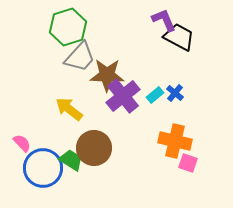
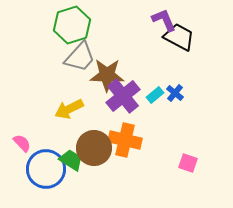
green hexagon: moved 4 px right, 2 px up
yellow arrow: rotated 64 degrees counterclockwise
orange cross: moved 50 px left, 1 px up
blue circle: moved 3 px right, 1 px down
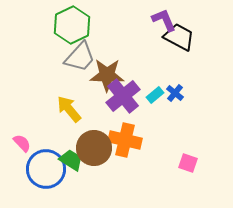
green hexagon: rotated 9 degrees counterclockwise
yellow arrow: rotated 76 degrees clockwise
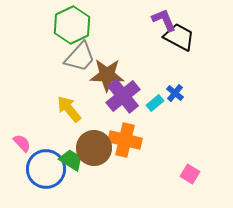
cyan rectangle: moved 8 px down
pink square: moved 2 px right, 11 px down; rotated 12 degrees clockwise
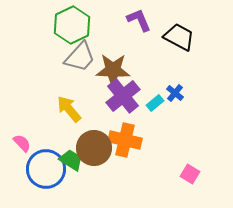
purple L-shape: moved 25 px left
brown star: moved 6 px right, 5 px up
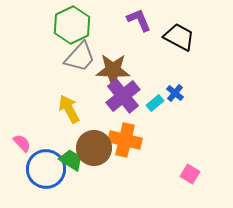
yellow arrow: rotated 12 degrees clockwise
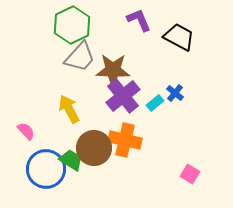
pink semicircle: moved 4 px right, 12 px up
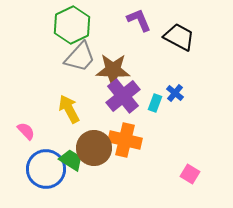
cyan rectangle: rotated 30 degrees counterclockwise
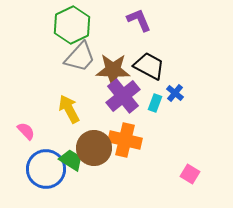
black trapezoid: moved 30 px left, 29 px down
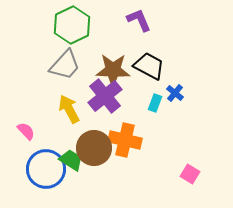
gray trapezoid: moved 15 px left, 8 px down
purple cross: moved 18 px left
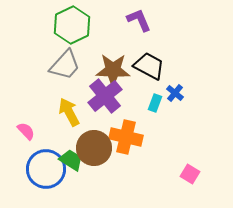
yellow arrow: moved 3 px down
orange cross: moved 1 px right, 3 px up
